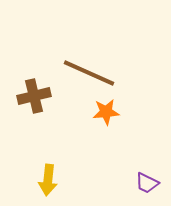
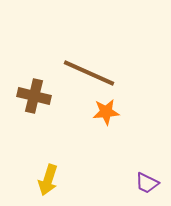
brown cross: rotated 28 degrees clockwise
yellow arrow: rotated 12 degrees clockwise
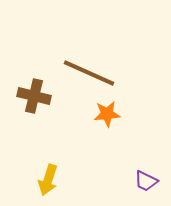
orange star: moved 1 px right, 2 px down
purple trapezoid: moved 1 px left, 2 px up
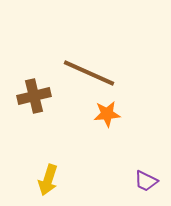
brown cross: rotated 28 degrees counterclockwise
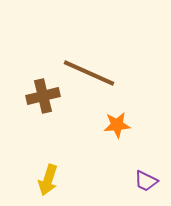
brown cross: moved 9 px right
orange star: moved 10 px right, 11 px down
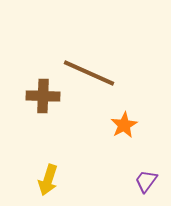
brown cross: rotated 16 degrees clockwise
orange star: moved 7 px right; rotated 24 degrees counterclockwise
purple trapezoid: rotated 100 degrees clockwise
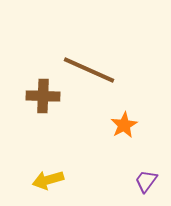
brown line: moved 3 px up
yellow arrow: rotated 56 degrees clockwise
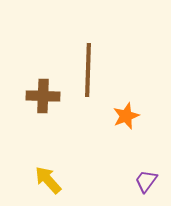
brown line: moved 1 px left; rotated 68 degrees clockwise
orange star: moved 2 px right, 9 px up; rotated 8 degrees clockwise
yellow arrow: rotated 64 degrees clockwise
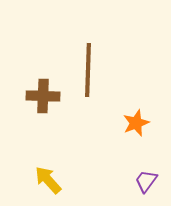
orange star: moved 10 px right, 7 px down
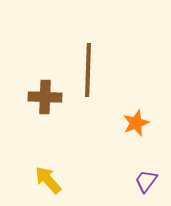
brown cross: moved 2 px right, 1 px down
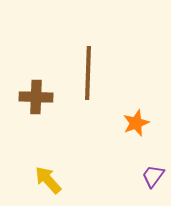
brown line: moved 3 px down
brown cross: moved 9 px left
purple trapezoid: moved 7 px right, 5 px up
